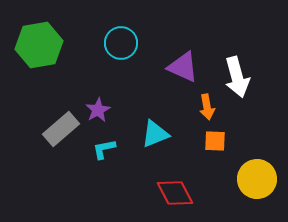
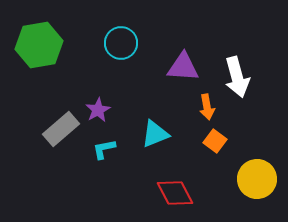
purple triangle: rotated 20 degrees counterclockwise
orange square: rotated 35 degrees clockwise
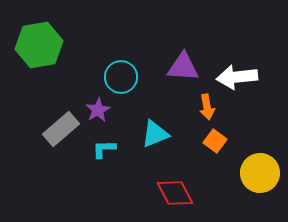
cyan circle: moved 34 px down
white arrow: rotated 99 degrees clockwise
cyan L-shape: rotated 10 degrees clockwise
yellow circle: moved 3 px right, 6 px up
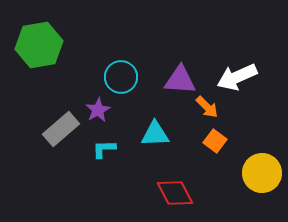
purple triangle: moved 3 px left, 13 px down
white arrow: rotated 18 degrees counterclockwise
orange arrow: rotated 35 degrees counterclockwise
cyan triangle: rotated 20 degrees clockwise
yellow circle: moved 2 px right
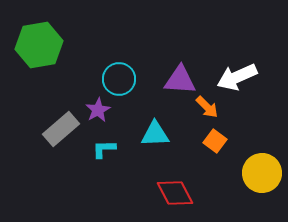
cyan circle: moved 2 px left, 2 px down
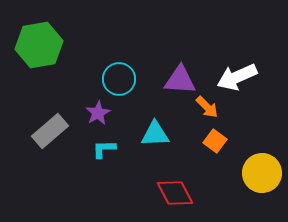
purple star: moved 3 px down
gray rectangle: moved 11 px left, 2 px down
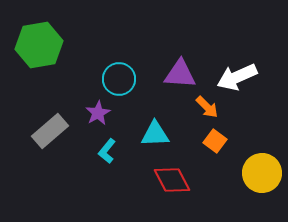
purple triangle: moved 6 px up
cyan L-shape: moved 3 px right, 2 px down; rotated 50 degrees counterclockwise
red diamond: moved 3 px left, 13 px up
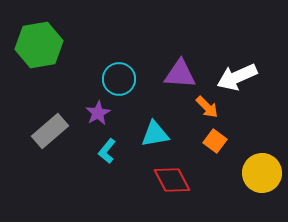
cyan triangle: rotated 8 degrees counterclockwise
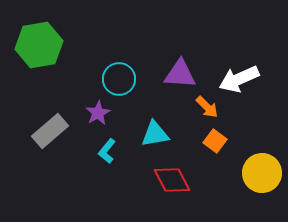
white arrow: moved 2 px right, 2 px down
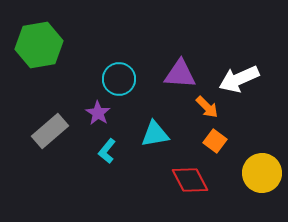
purple star: rotated 10 degrees counterclockwise
red diamond: moved 18 px right
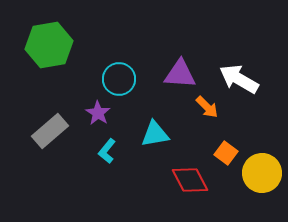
green hexagon: moved 10 px right
white arrow: rotated 54 degrees clockwise
orange square: moved 11 px right, 12 px down
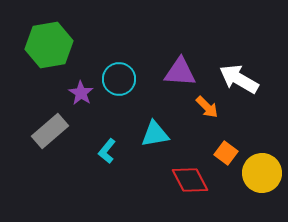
purple triangle: moved 2 px up
purple star: moved 17 px left, 20 px up
